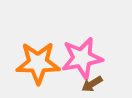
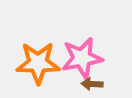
brown arrow: rotated 35 degrees clockwise
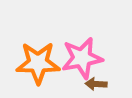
brown arrow: moved 4 px right
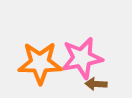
orange star: moved 2 px right
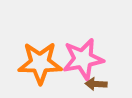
pink star: moved 1 px right, 1 px down
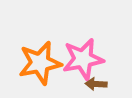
orange star: rotated 12 degrees counterclockwise
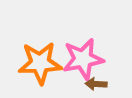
orange star: rotated 9 degrees clockwise
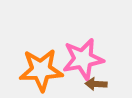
orange star: moved 1 px right, 7 px down
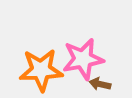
brown arrow: moved 4 px right; rotated 10 degrees clockwise
